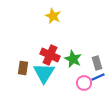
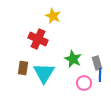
red cross: moved 12 px left, 16 px up
blue line: moved 2 px right, 2 px up; rotated 64 degrees counterclockwise
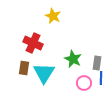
red cross: moved 5 px left, 4 px down
gray rectangle: rotated 24 degrees clockwise
brown rectangle: moved 1 px right
blue line: moved 1 px right, 3 px down
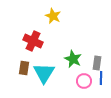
red cross: moved 2 px up
pink circle: moved 2 px up
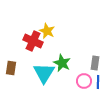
yellow star: moved 6 px left, 15 px down
green star: moved 11 px left, 4 px down
gray rectangle: moved 2 px left
brown rectangle: moved 13 px left
blue line: moved 3 px left, 4 px down
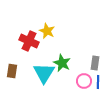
red cross: moved 4 px left
brown rectangle: moved 1 px right, 3 px down
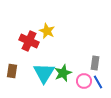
green star: moved 1 px right, 10 px down; rotated 24 degrees clockwise
blue line: rotated 32 degrees counterclockwise
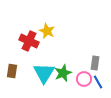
pink circle: moved 2 px up
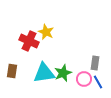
yellow star: moved 1 px left, 1 px down
cyan triangle: rotated 50 degrees clockwise
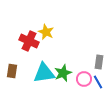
gray rectangle: moved 4 px right, 1 px up
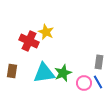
pink circle: moved 4 px down
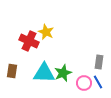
cyan triangle: rotated 10 degrees clockwise
